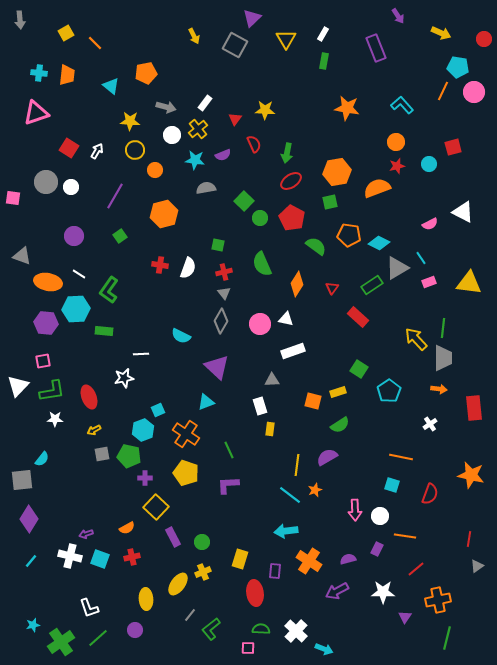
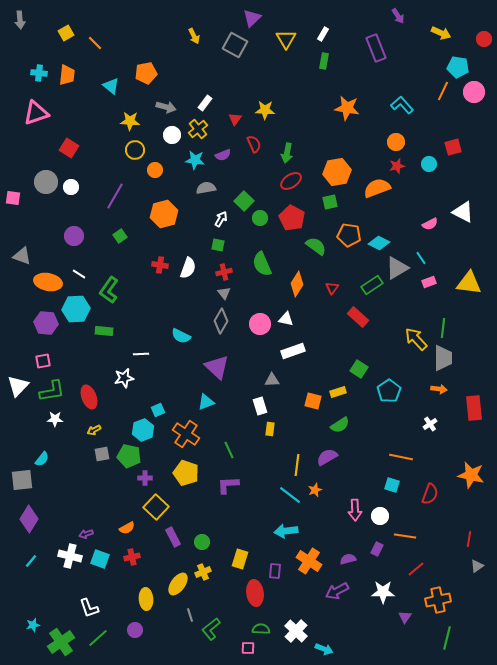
white arrow at (97, 151): moved 124 px right, 68 px down
gray line at (190, 615): rotated 56 degrees counterclockwise
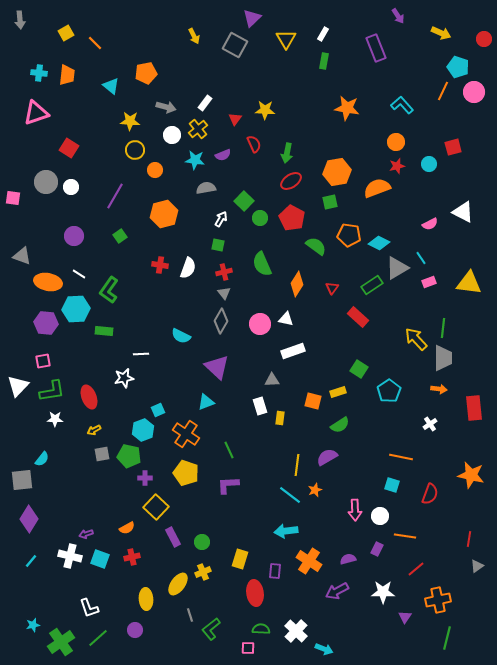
cyan pentagon at (458, 67): rotated 10 degrees clockwise
yellow rectangle at (270, 429): moved 10 px right, 11 px up
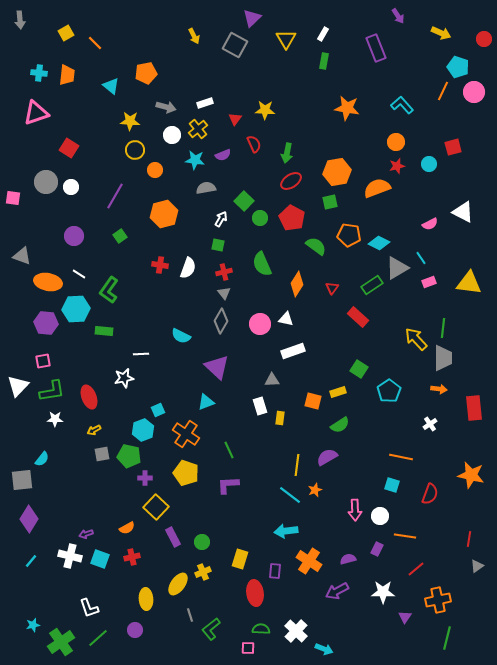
white rectangle at (205, 103): rotated 35 degrees clockwise
